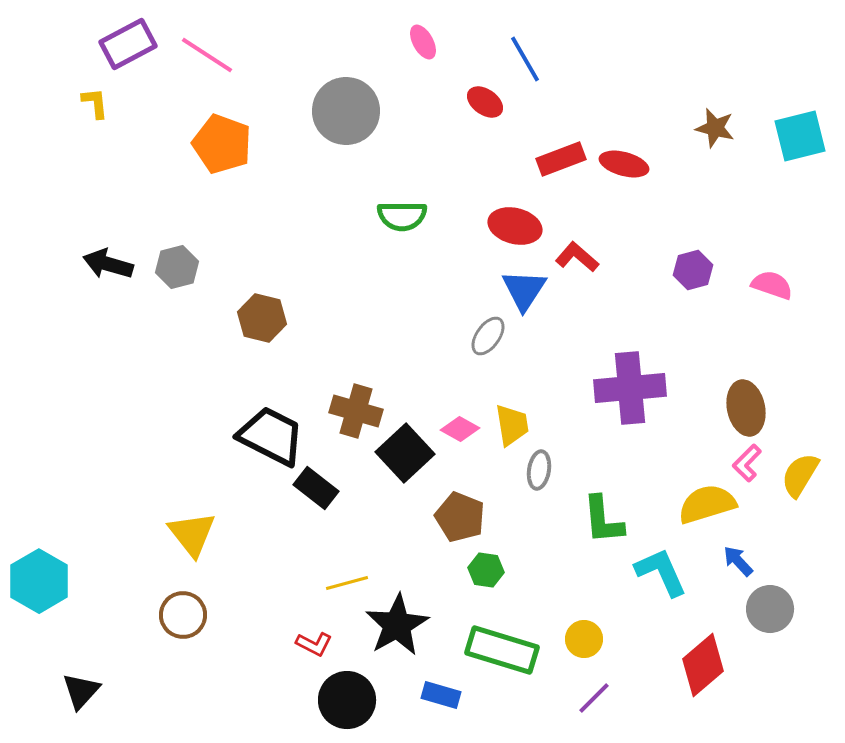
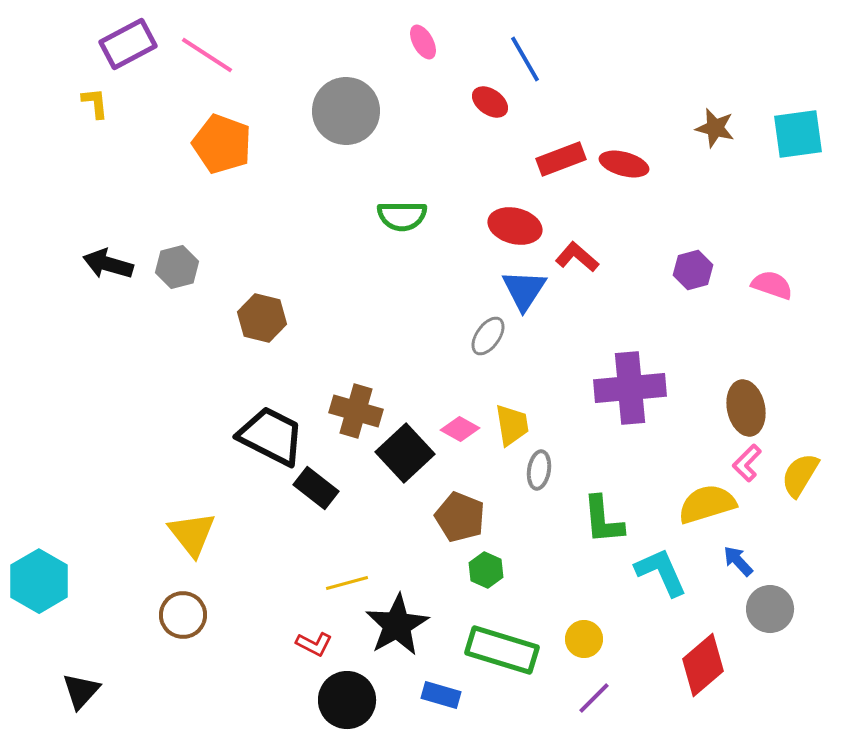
red ellipse at (485, 102): moved 5 px right
cyan square at (800, 136): moved 2 px left, 2 px up; rotated 6 degrees clockwise
green hexagon at (486, 570): rotated 16 degrees clockwise
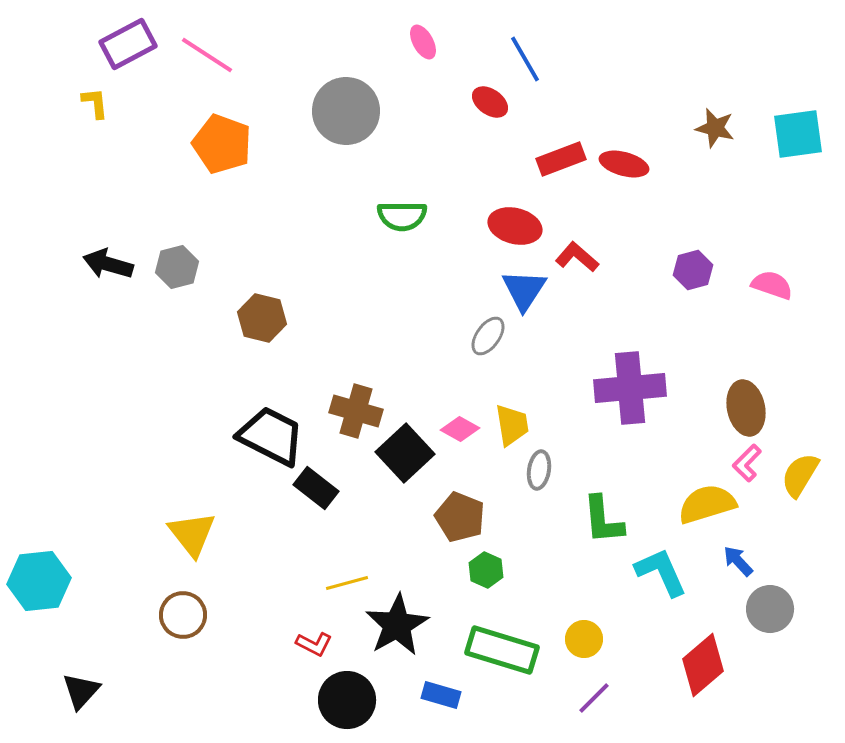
cyan hexagon at (39, 581): rotated 24 degrees clockwise
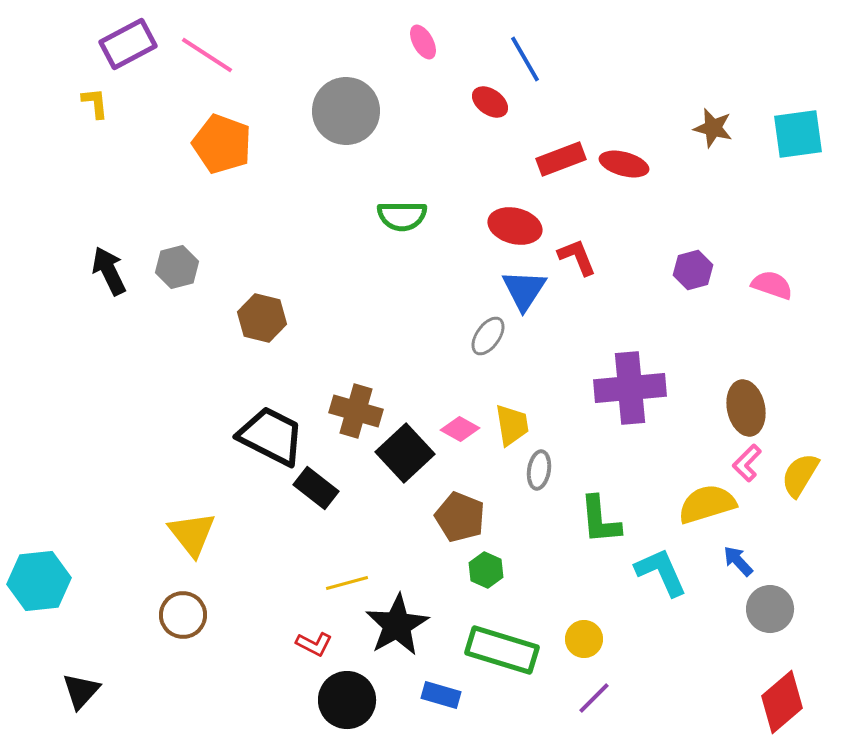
brown star at (715, 128): moved 2 px left
red L-shape at (577, 257): rotated 27 degrees clockwise
black arrow at (108, 264): moved 1 px right, 7 px down; rotated 48 degrees clockwise
green L-shape at (603, 520): moved 3 px left
red diamond at (703, 665): moved 79 px right, 37 px down
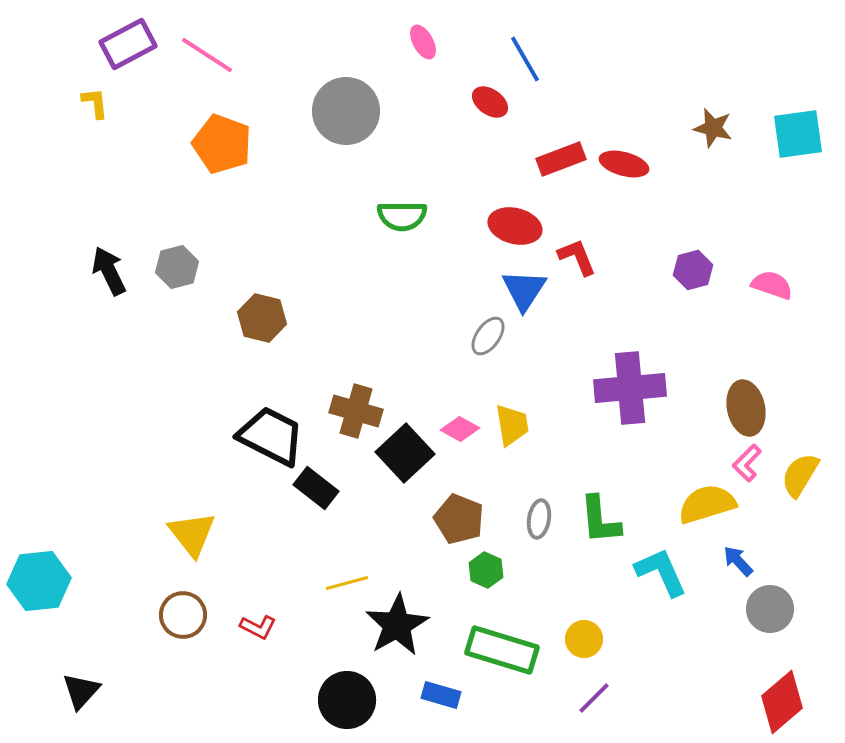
gray ellipse at (539, 470): moved 49 px down
brown pentagon at (460, 517): moved 1 px left, 2 px down
red L-shape at (314, 644): moved 56 px left, 17 px up
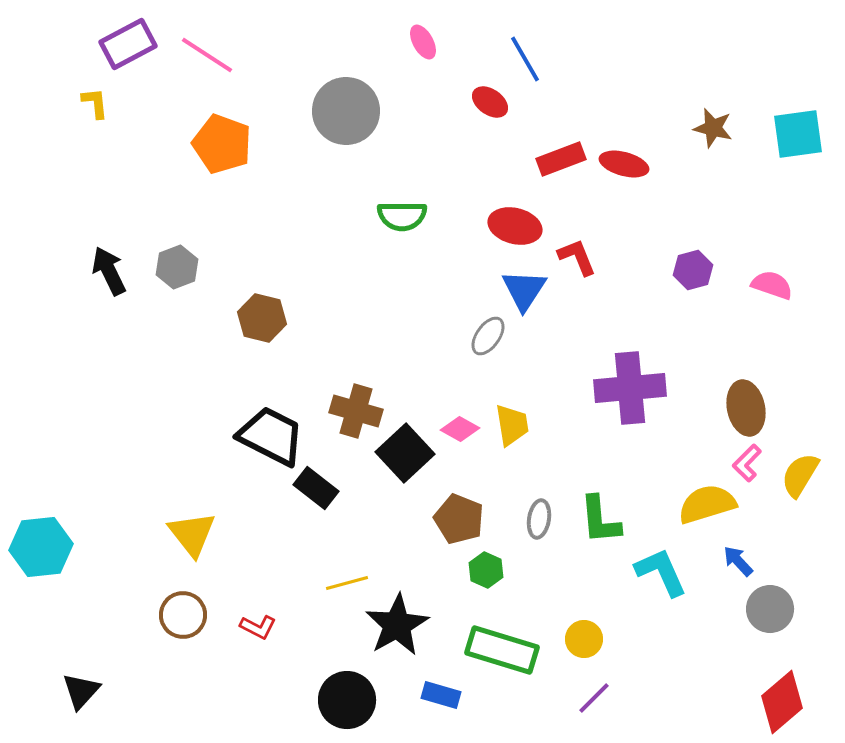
gray hexagon at (177, 267): rotated 6 degrees counterclockwise
cyan hexagon at (39, 581): moved 2 px right, 34 px up
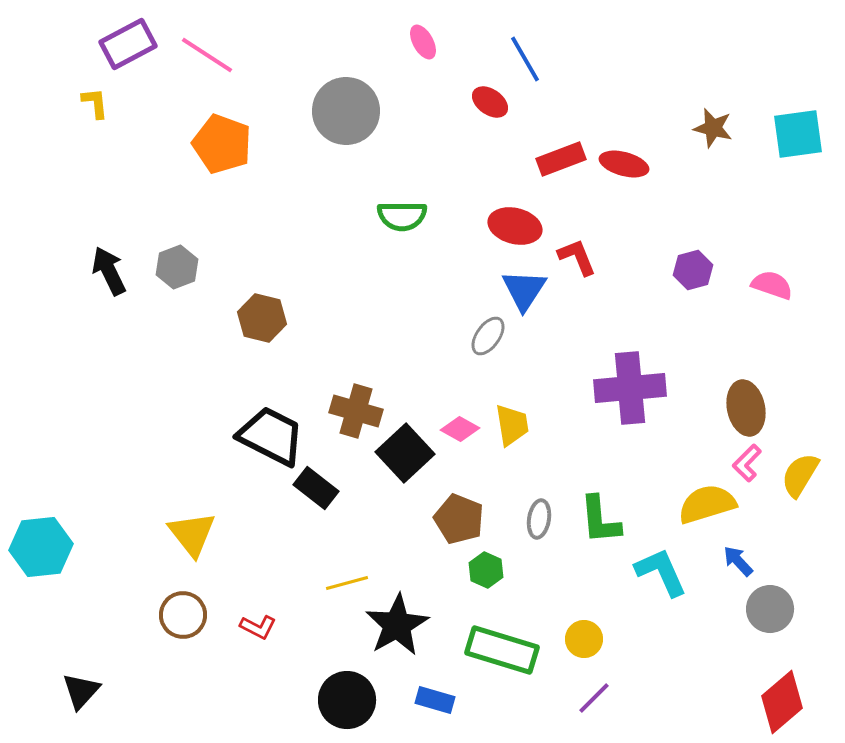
blue rectangle at (441, 695): moved 6 px left, 5 px down
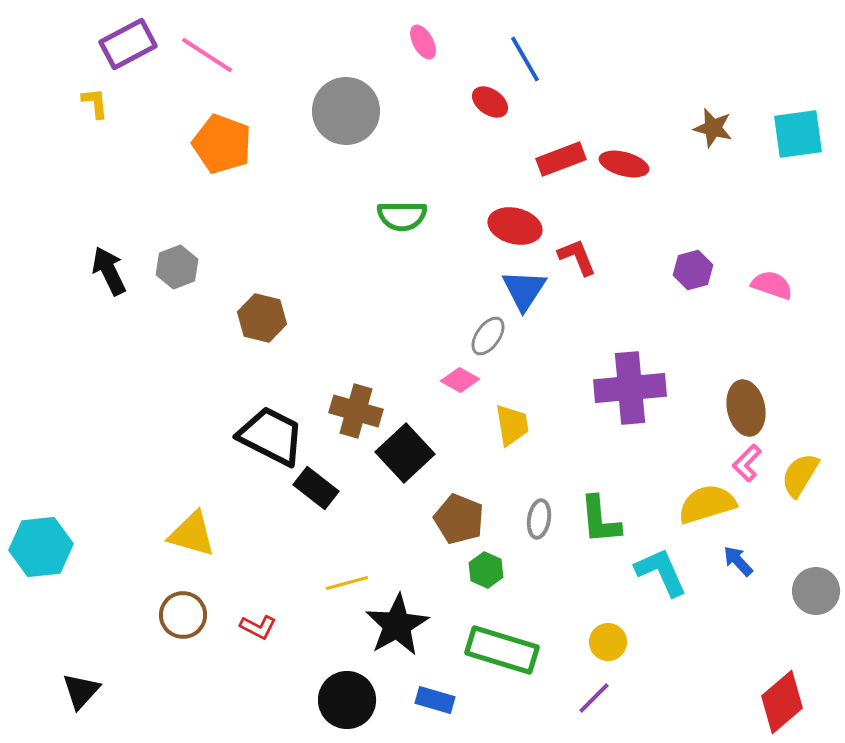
pink diamond at (460, 429): moved 49 px up
yellow triangle at (192, 534): rotated 36 degrees counterclockwise
gray circle at (770, 609): moved 46 px right, 18 px up
yellow circle at (584, 639): moved 24 px right, 3 px down
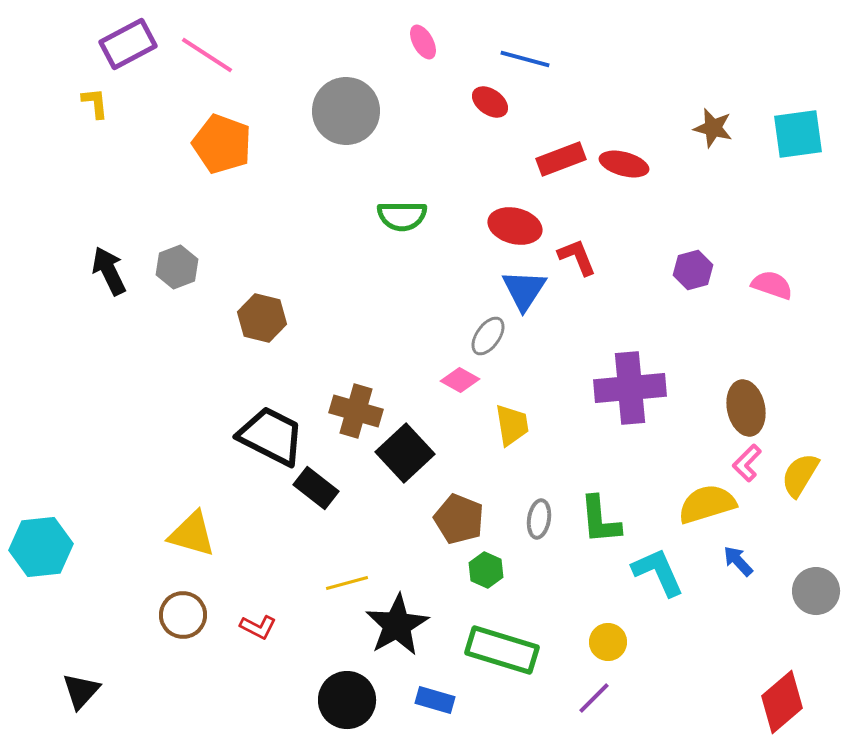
blue line at (525, 59): rotated 45 degrees counterclockwise
cyan L-shape at (661, 572): moved 3 px left
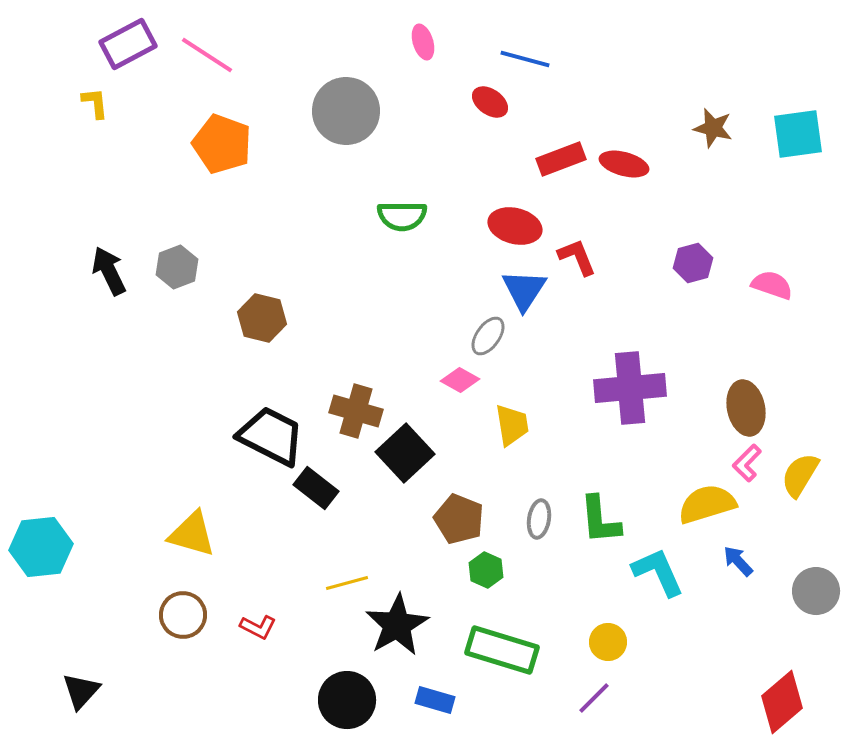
pink ellipse at (423, 42): rotated 12 degrees clockwise
purple hexagon at (693, 270): moved 7 px up
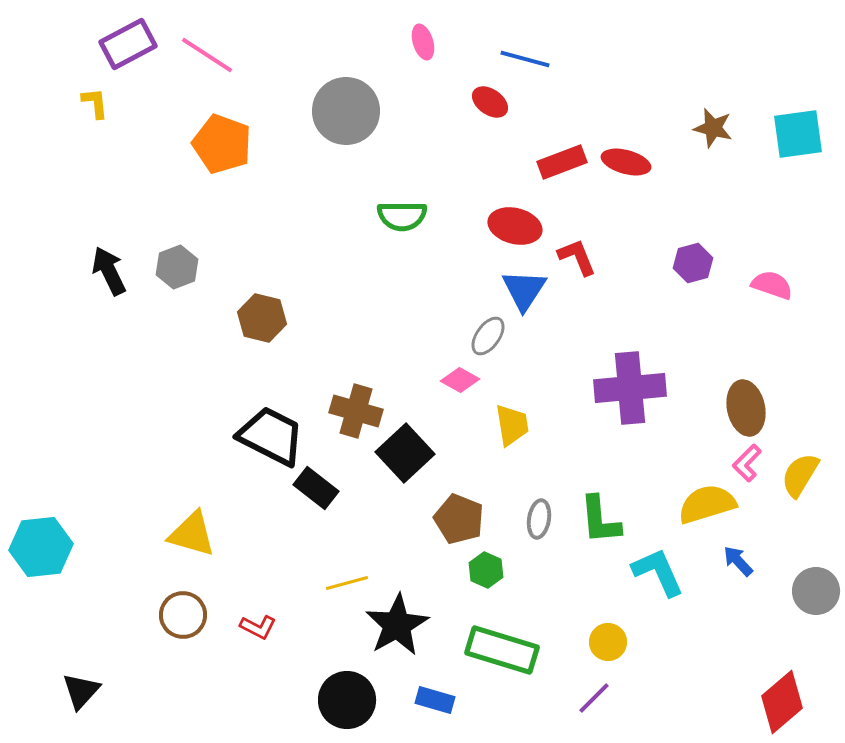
red rectangle at (561, 159): moved 1 px right, 3 px down
red ellipse at (624, 164): moved 2 px right, 2 px up
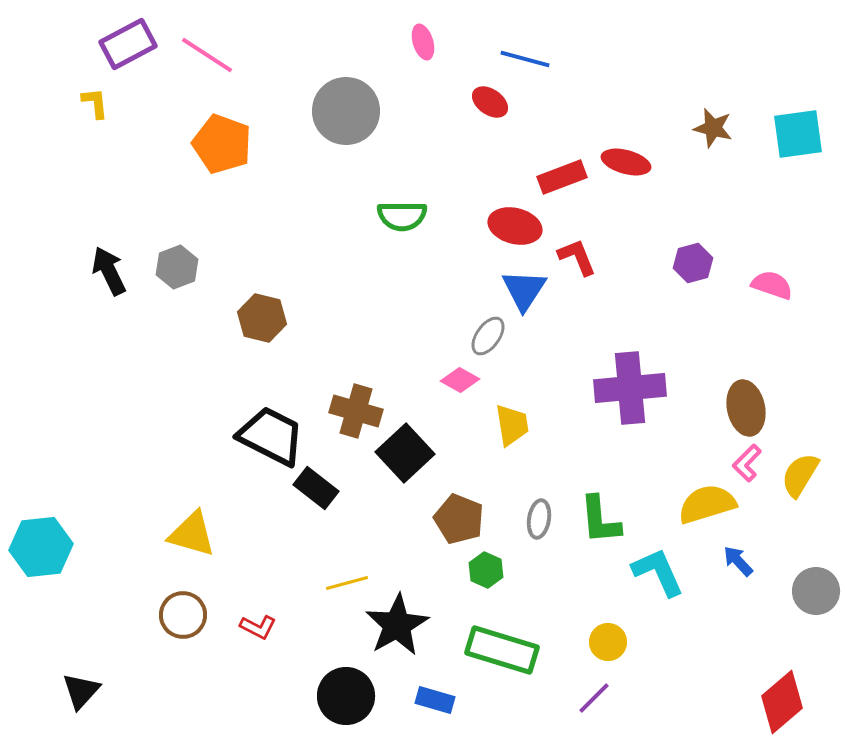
red rectangle at (562, 162): moved 15 px down
black circle at (347, 700): moved 1 px left, 4 px up
